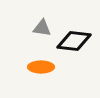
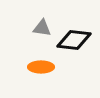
black diamond: moved 1 px up
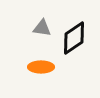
black diamond: moved 2 px up; rotated 40 degrees counterclockwise
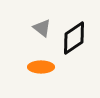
gray triangle: rotated 30 degrees clockwise
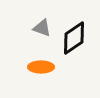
gray triangle: rotated 18 degrees counterclockwise
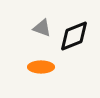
black diamond: moved 2 px up; rotated 12 degrees clockwise
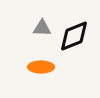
gray triangle: rotated 18 degrees counterclockwise
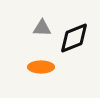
black diamond: moved 2 px down
